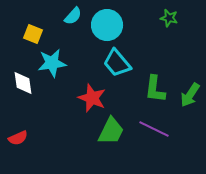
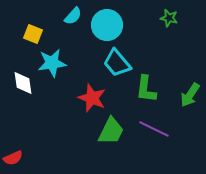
green L-shape: moved 9 px left
red semicircle: moved 5 px left, 20 px down
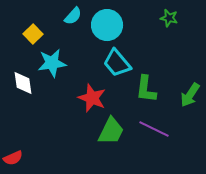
yellow square: rotated 24 degrees clockwise
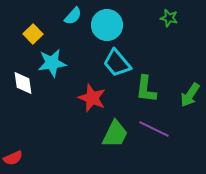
green trapezoid: moved 4 px right, 3 px down
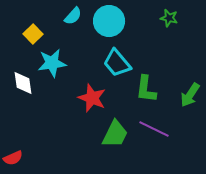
cyan circle: moved 2 px right, 4 px up
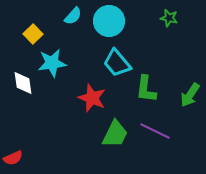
purple line: moved 1 px right, 2 px down
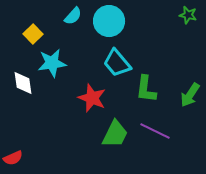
green star: moved 19 px right, 3 px up
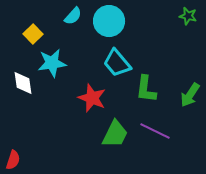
green star: moved 1 px down
red semicircle: moved 2 px down; rotated 48 degrees counterclockwise
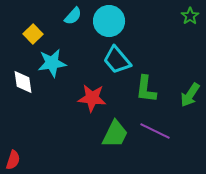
green star: moved 2 px right; rotated 24 degrees clockwise
cyan trapezoid: moved 3 px up
white diamond: moved 1 px up
red star: rotated 16 degrees counterclockwise
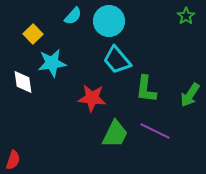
green star: moved 4 px left
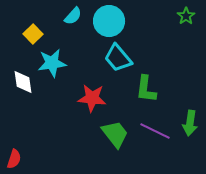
cyan trapezoid: moved 1 px right, 2 px up
green arrow: moved 28 px down; rotated 25 degrees counterclockwise
green trapezoid: rotated 64 degrees counterclockwise
red semicircle: moved 1 px right, 1 px up
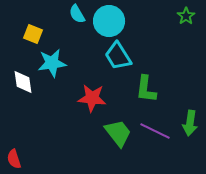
cyan semicircle: moved 4 px right, 2 px up; rotated 108 degrees clockwise
yellow square: rotated 24 degrees counterclockwise
cyan trapezoid: moved 2 px up; rotated 8 degrees clockwise
green trapezoid: moved 3 px right, 1 px up
red semicircle: rotated 144 degrees clockwise
